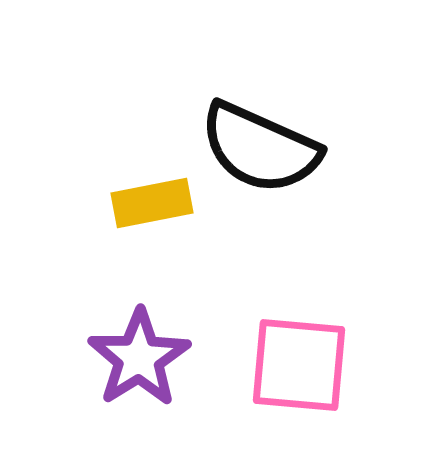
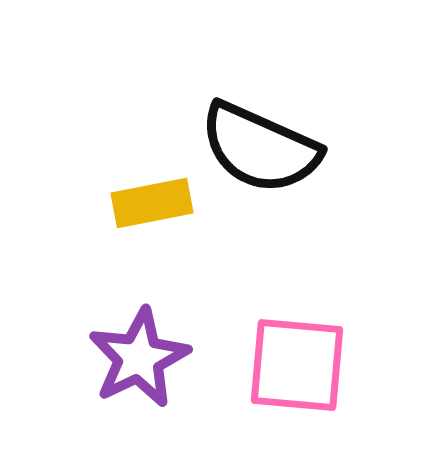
purple star: rotated 6 degrees clockwise
pink square: moved 2 px left
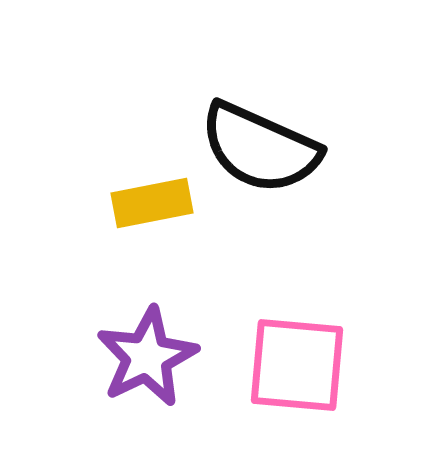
purple star: moved 8 px right, 1 px up
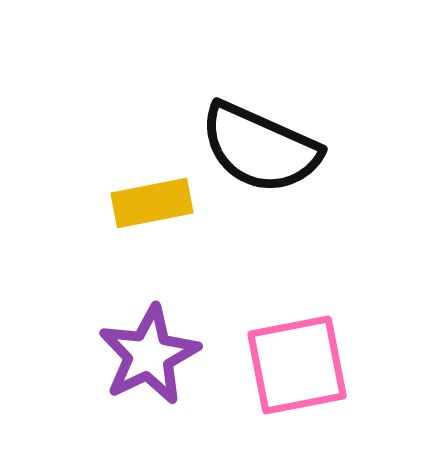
purple star: moved 2 px right, 2 px up
pink square: rotated 16 degrees counterclockwise
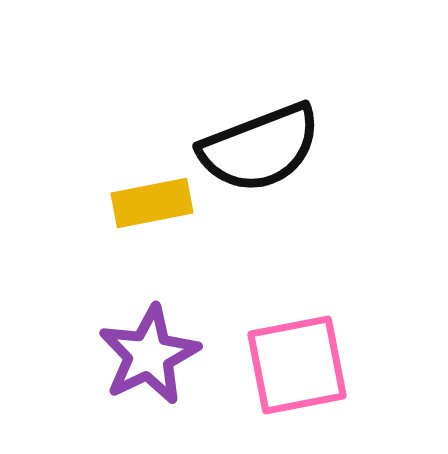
black semicircle: rotated 45 degrees counterclockwise
